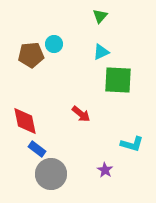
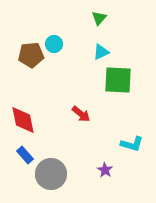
green triangle: moved 1 px left, 2 px down
red diamond: moved 2 px left, 1 px up
blue rectangle: moved 12 px left, 6 px down; rotated 12 degrees clockwise
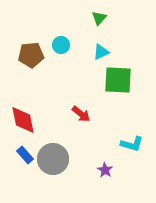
cyan circle: moved 7 px right, 1 px down
gray circle: moved 2 px right, 15 px up
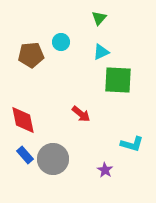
cyan circle: moved 3 px up
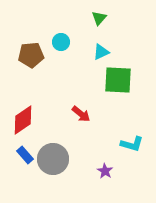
red diamond: rotated 68 degrees clockwise
purple star: moved 1 px down
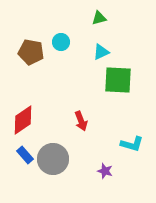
green triangle: rotated 35 degrees clockwise
brown pentagon: moved 3 px up; rotated 15 degrees clockwise
red arrow: moved 7 px down; rotated 30 degrees clockwise
purple star: rotated 14 degrees counterclockwise
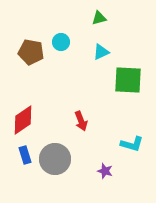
green square: moved 10 px right
blue rectangle: rotated 24 degrees clockwise
gray circle: moved 2 px right
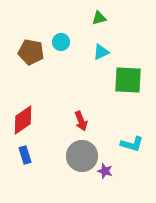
gray circle: moved 27 px right, 3 px up
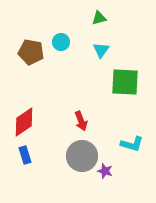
cyan triangle: moved 2 px up; rotated 30 degrees counterclockwise
green square: moved 3 px left, 2 px down
red diamond: moved 1 px right, 2 px down
